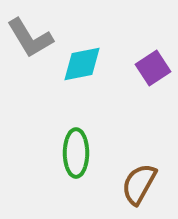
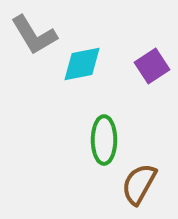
gray L-shape: moved 4 px right, 3 px up
purple square: moved 1 px left, 2 px up
green ellipse: moved 28 px right, 13 px up
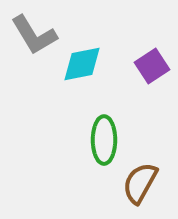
brown semicircle: moved 1 px right, 1 px up
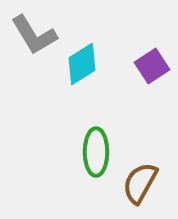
cyan diamond: rotated 21 degrees counterclockwise
green ellipse: moved 8 px left, 12 px down
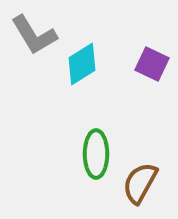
purple square: moved 2 px up; rotated 32 degrees counterclockwise
green ellipse: moved 2 px down
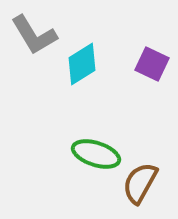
green ellipse: rotated 72 degrees counterclockwise
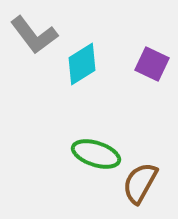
gray L-shape: rotated 6 degrees counterclockwise
